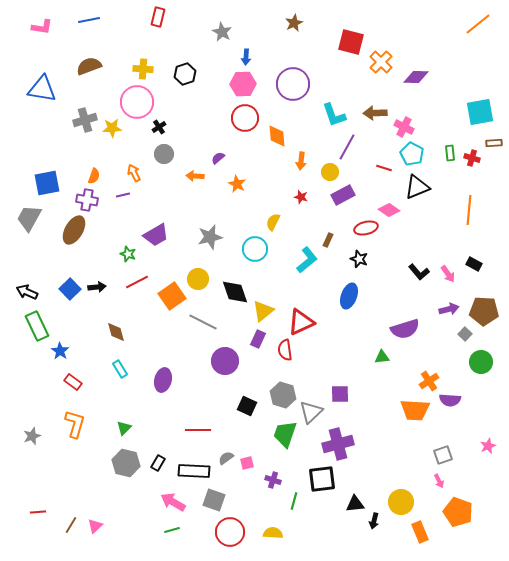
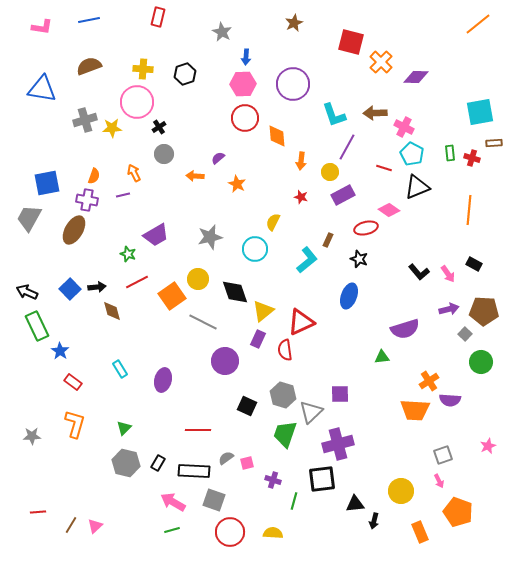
brown diamond at (116, 332): moved 4 px left, 21 px up
gray star at (32, 436): rotated 18 degrees clockwise
yellow circle at (401, 502): moved 11 px up
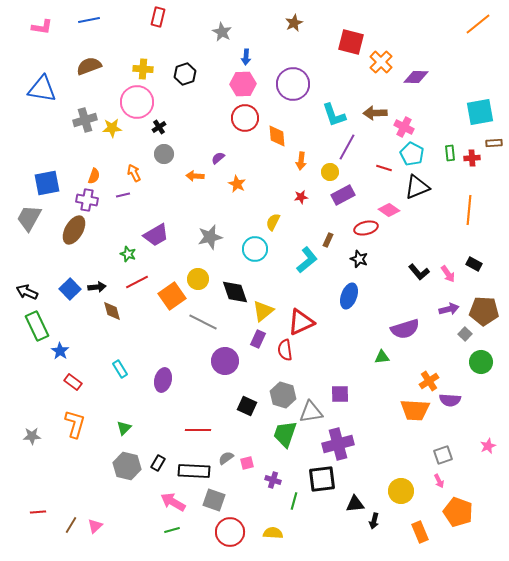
red cross at (472, 158): rotated 21 degrees counterclockwise
red star at (301, 197): rotated 24 degrees counterclockwise
gray triangle at (311, 412): rotated 35 degrees clockwise
gray hexagon at (126, 463): moved 1 px right, 3 px down
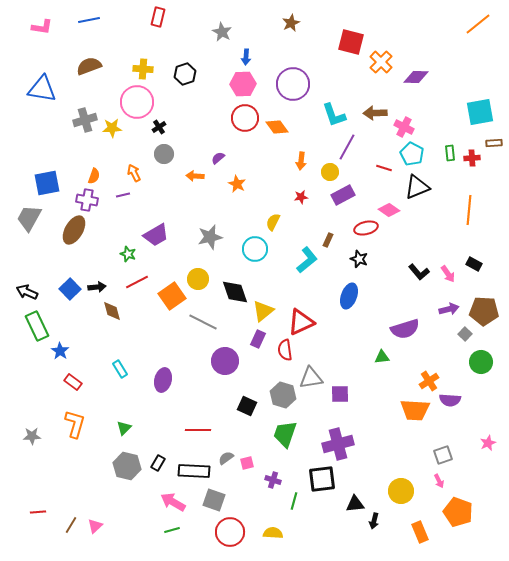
brown star at (294, 23): moved 3 px left
orange diamond at (277, 136): moved 9 px up; rotated 30 degrees counterclockwise
gray triangle at (311, 412): moved 34 px up
pink star at (488, 446): moved 3 px up
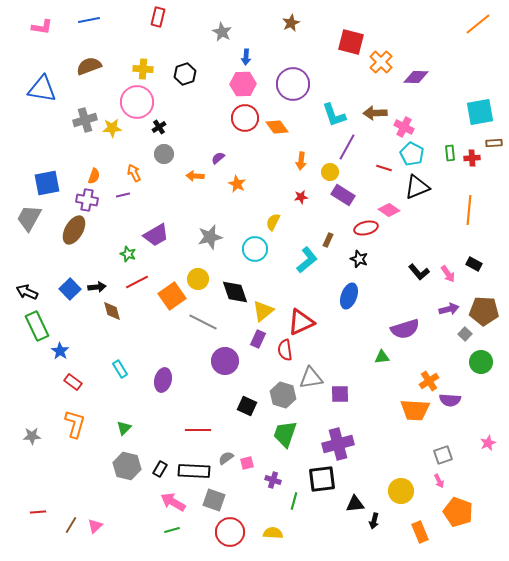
purple rectangle at (343, 195): rotated 60 degrees clockwise
black rectangle at (158, 463): moved 2 px right, 6 px down
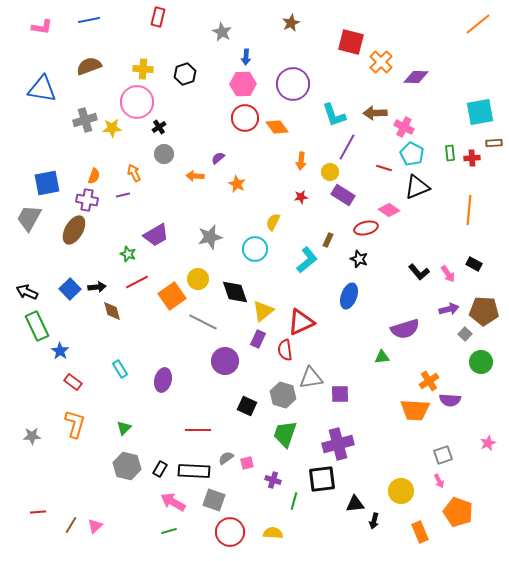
green line at (172, 530): moved 3 px left, 1 px down
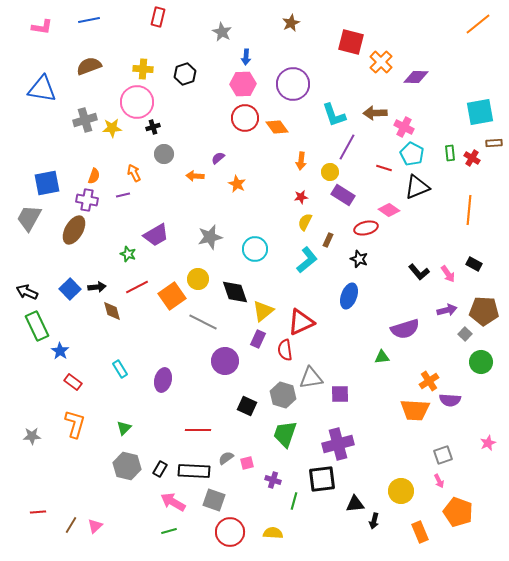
black cross at (159, 127): moved 6 px left; rotated 16 degrees clockwise
red cross at (472, 158): rotated 35 degrees clockwise
yellow semicircle at (273, 222): moved 32 px right
red line at (137, 282): moved 5 px down
purple arrow at (449, 309): moved 2 px left, 1 px down
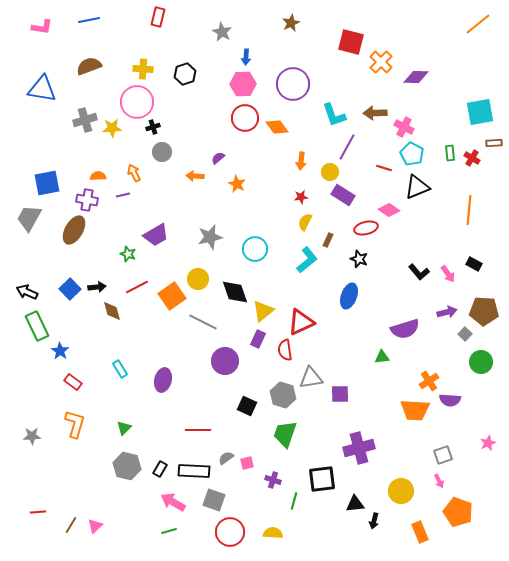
gray circle at (164, 154): moved 2 px left, 2 px up
orange semicircle at (94, 176): moved 4 px right; rotated 112 degrees counterclockwise
purple arrow at (447, 310): moved 2 px down
purple cross at (338, 444): moved 21 px right, 4 px down
